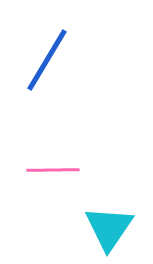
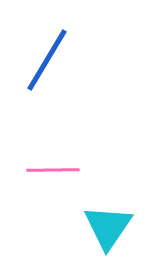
cyan triangle: moved 1 px left, 1 px up
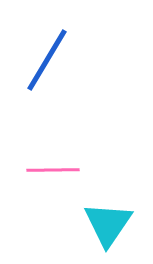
cyan triangle: moved 3 px up
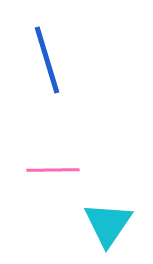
blue line: rotated 48 degrees counterclockwise
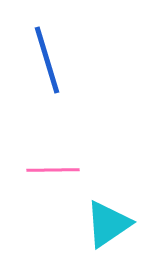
cyan triangle: rotated 22 degrees clockwise
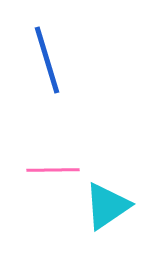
cyan triangle: moved 1 px left, 18 px up
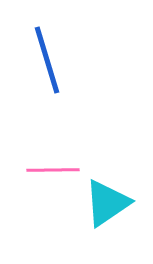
cyan triangle: moved 3 px up
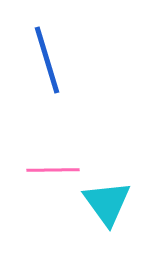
cyan triangle: rotated 32 degrees counterclockwise
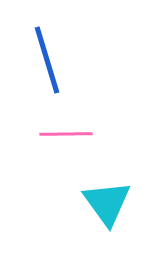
pink line: moved 13 px right, 36 px up
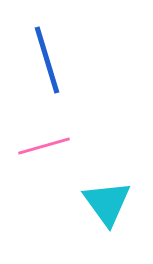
pink line: moved 22 px left, 12 px down; rotated 15 degrees counterclockwise
